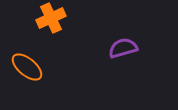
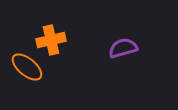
orange cross: moved 22 px down; rotated 12 degrees clockwise
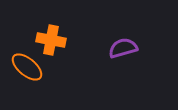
orange cross: rotated 24 degrees clockwise
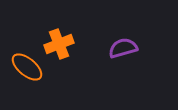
orange cross: moved 8 px right, 4 px down; rotated 32 degrees counterclockwise
